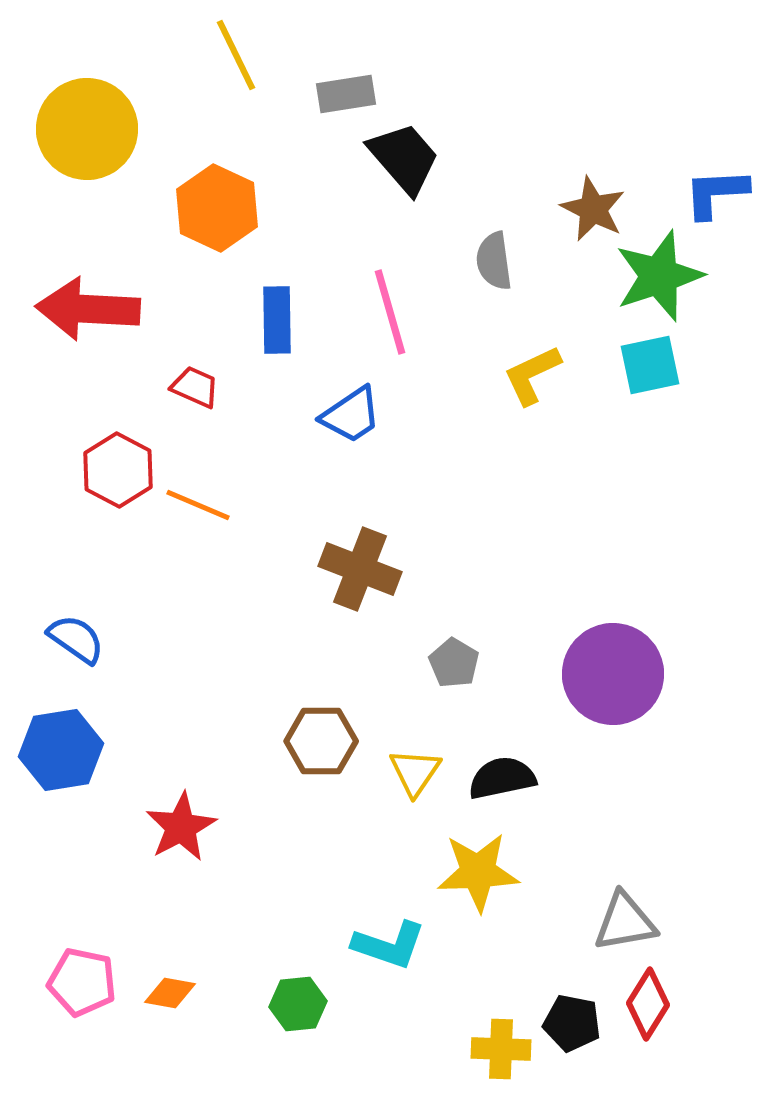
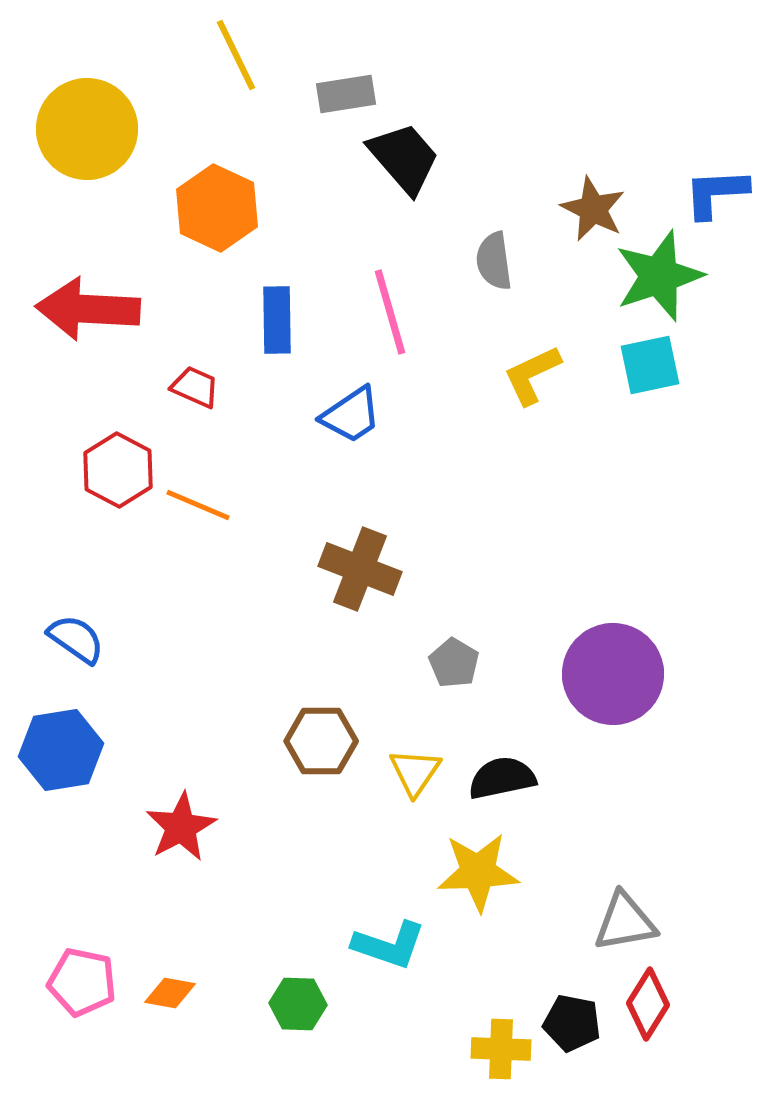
green hexagon: rotated 8 degrees clockwise
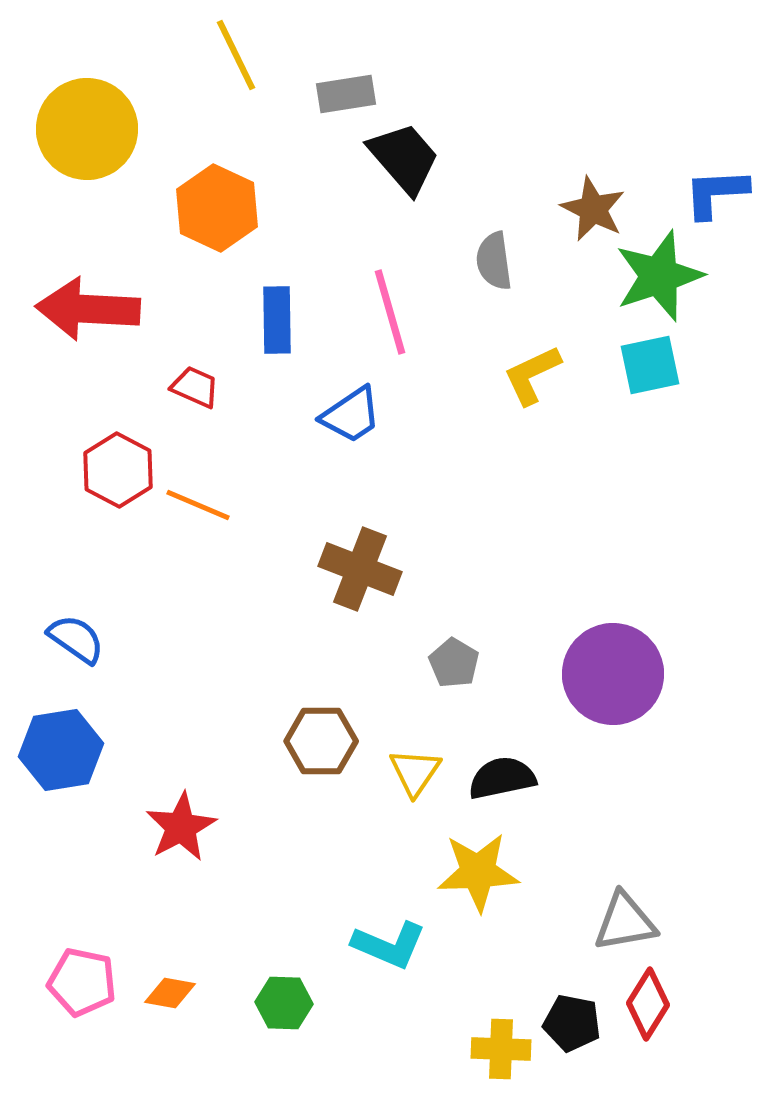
cyan L-shape: rotated 4 degrees clockwise
green hexagon: moved 14 px left, 1 px up
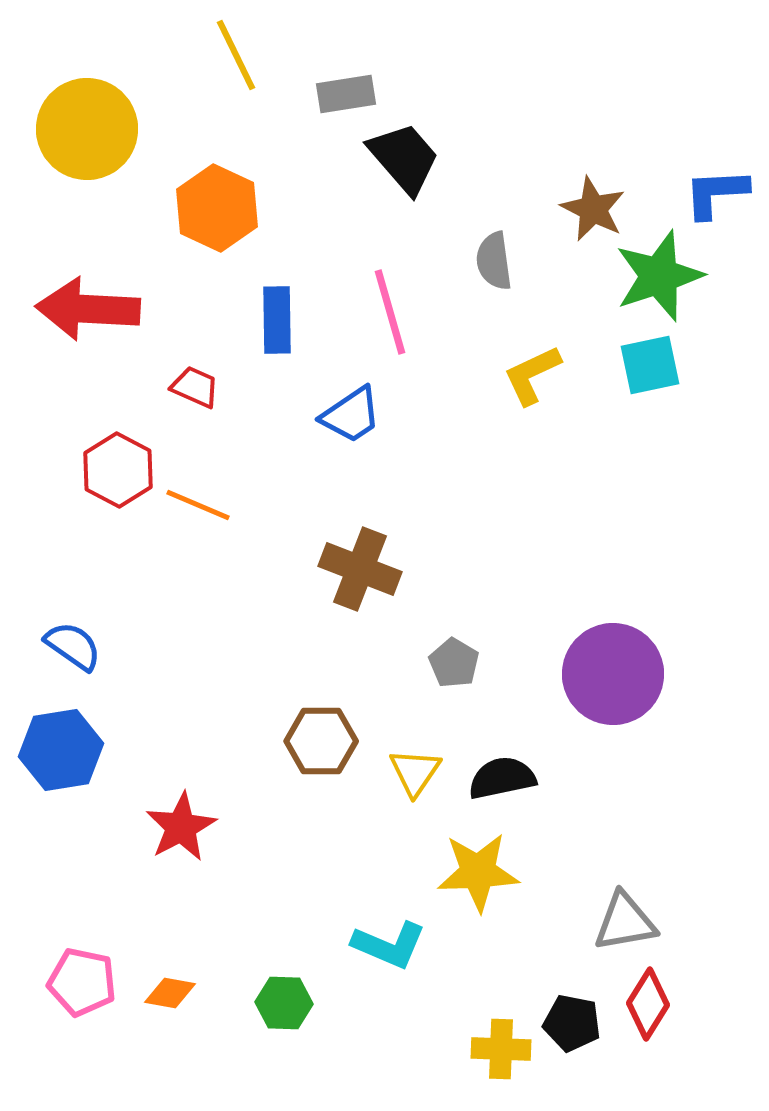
blue semicircle: moved 3 px left, 7 px down
